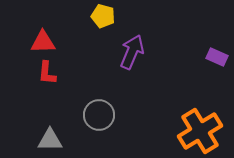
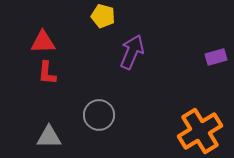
purple rectangle: moved 1 px left; rotated 40 degrees counterclockwise
gray triangle: moved 1 px left, 3 px up
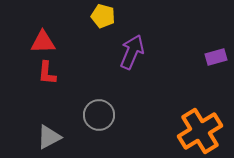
gray triangle: rotated 28 degrees counterclockwise
